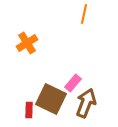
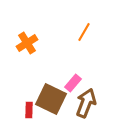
orange line: moved 18 px down; rotated 18 degrees clockwise
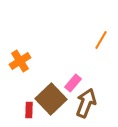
orange line: moved 17 px right, 8 px down
orange cross: moved 7 px left, 18 px down
brown square: rotated 20 degrees clockwise
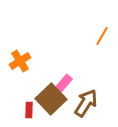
orange line: moved 1 px right, 4 px up
pink rectangle: moved 9 px left
brown arrow: rotated 12 degrees clockwise
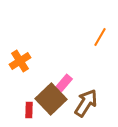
orange line: moved 2 px left, 1 px down
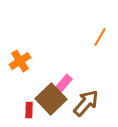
brown arrow: rotated 8 degrees clockwise
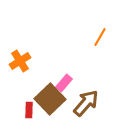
brown square: moved 1 px left
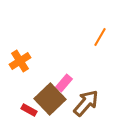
red rectangle: rotated 63 degrees counterclockwise
